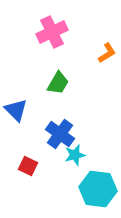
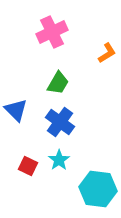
blue cross: moved 12 px up
cyan star: moved 16 px left, 5 px down; rotated 20 degrees counterclockwise
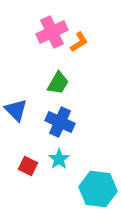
orange L-shape: moved 28 px left, 11 px up
blue cross: rotated 12 degrees counterclockwise
cyan star: moved 1 px up
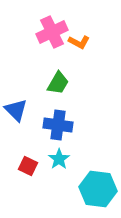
orange L-shape: rotated 60 degrees clockwise
blue cross: moved 2 px left, 3 px down; rotated 16 degrees counterclockwise
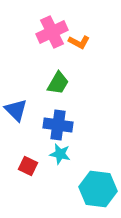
cyan star: moved 1 px right, 5 px up; rotated 25 degrees counterclockwise
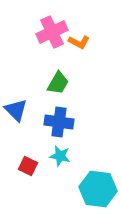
blue cross: moved 1 px right, 3 px up
cyan star: moved 2 px down
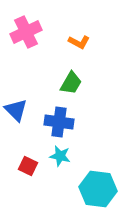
pink cross: moved 26 px left
green trapezoid: moved 13 px right
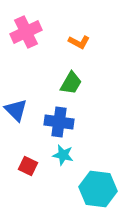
cyan star: moved 3 px right, 1 px up
